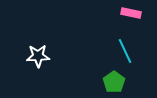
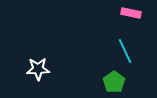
white star: moved 13 px down
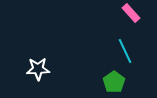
pink rectangle: rotated 36 degrees clockwise
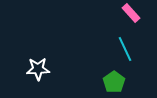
cyan line: moved 2 px up
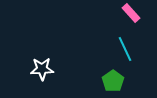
white star: moved 4 px right
green pentagon: moved 1 px left, 1 px up
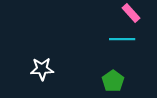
cyan line: moved 3 px left, 10 px up; rotated 65 degrees counterclockwise
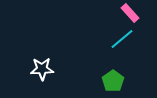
pink rectangle: moved 1 px left
cyan line: rotated 40 degrees counterclockwise
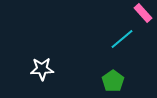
pink rectangle: moved 13 px right
